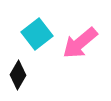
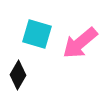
cyan square: rotated 36 degrees counterclockwise
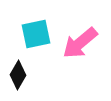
cyan square: moved 1 px left; rotated 28 degrees counterclockwise
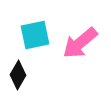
cyan square: moved 1 px left, 1 px down
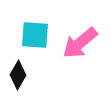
cyan square: rotated 16 degrees clockwise
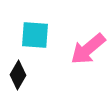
pink arrow: moved 8 px right, 6 px down
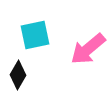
cyan square: rotated 16 degrees counterclockwise
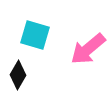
cyan square: rotated 28 degrees clockwise
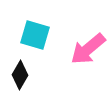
black diamond: moved 2 px right
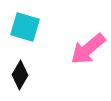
cyan square: moved 10 px left, 8 px up
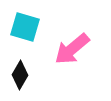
pink arrow: moved 16 px left
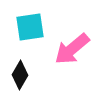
cyan square: moved 5 px right; rotated 24 degrees counterclockwise
